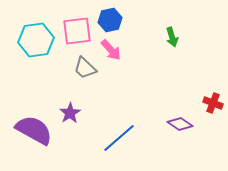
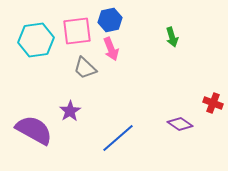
pink arrow: moved 1 px up; rotated 20 degrees clockwise
purple star: moved 2 px up
blue line: moved 1 px left
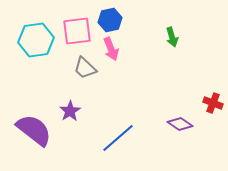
purple semicircle: rotated 9 degrees clockwise
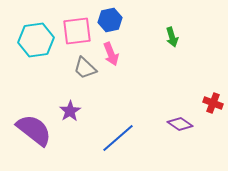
pink arrow: moved 5 px down
